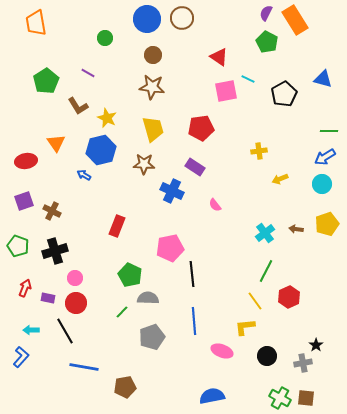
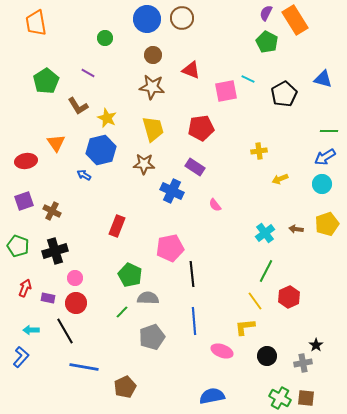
red triangle at (219, 57): moved 28 px left, 13 px down; rotated 12 degrees counterclockwise
brown pentagon at (125, 387): rotated 15 degrees counterclockwise
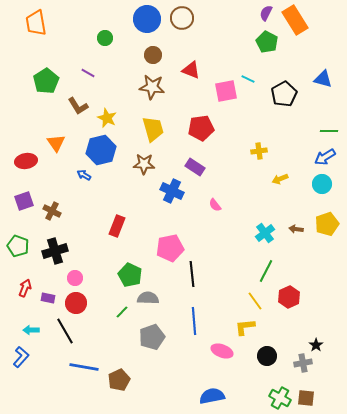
brown pentagon at (125, 387): moved 6 px left, 7 px up
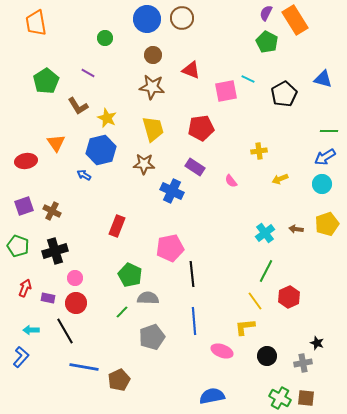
purple square at (24, 201): moved 5 px down
pink semicircle at (215, 205): moved 16 px right, 24 px up
black star at (316, 345): moved 1 px right, 2 px up; rotated 16 degrees counterclockwise
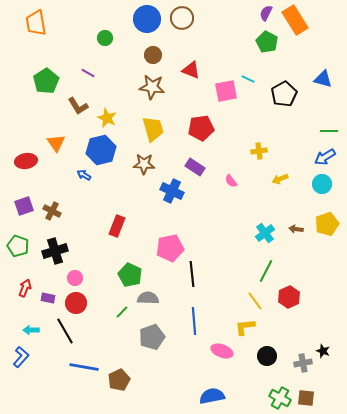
black star at (317, 343): moved 6 px right, 8 px down
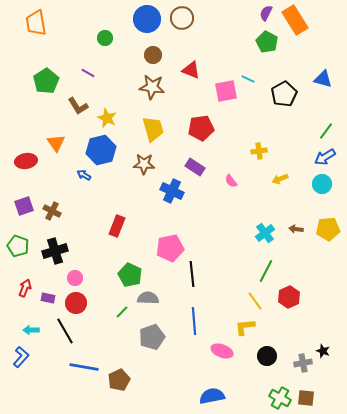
green line at (329, 131): moved 3 px left; rotated 54 degrees counterclockwise
yellow pentagon at (327, 224): moved 1 px right, 5 px down; rotated 15 degrees clockwise
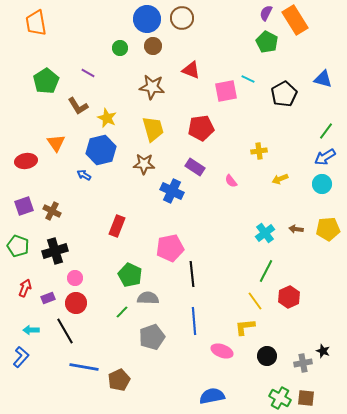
green circle at (105, 38): moved 15 px right, 10 px down
brown circle at (153, 55): moved 9 px up
purple rectangle at (48, 298): rotated 32 degrees counterclockwise
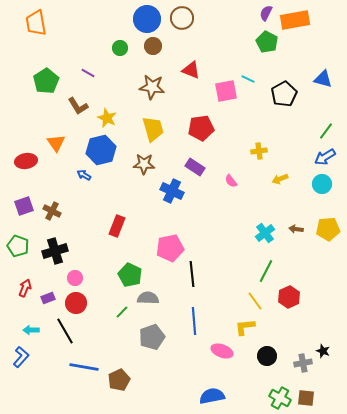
orange rectangle at (295, 20): rotated 68 degrees counterclockwise
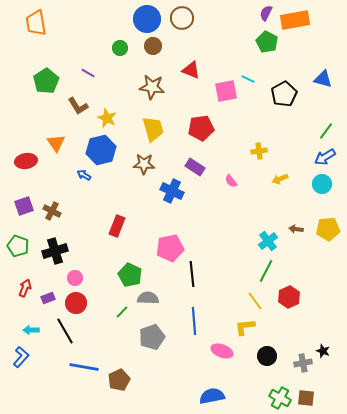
cyan cross at (265, 233): moved 3 px right, 8 px down
